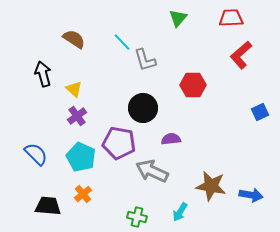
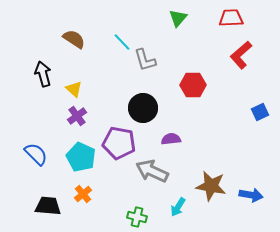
cyan arrow: moved 2 px left, 5 px up
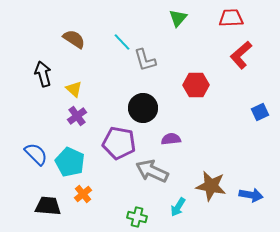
red hexagon: moved 3 px right
cyan pentagon: moved 11 px left, 5 px down
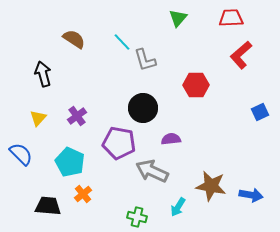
yellow triangle: moved 36 px left, 29 px down; rotated 30 degrees clockwise
blue semicircle: moved 15 px left
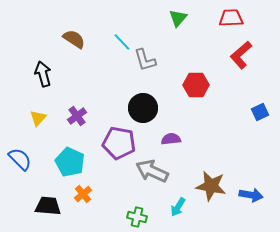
blue semicircle: moved 1 px left, 5 px down
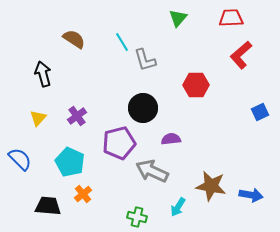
cyan line: rotated 12 degrees clockwise
purple pentagon: rotated 24 degrees counterclockwise
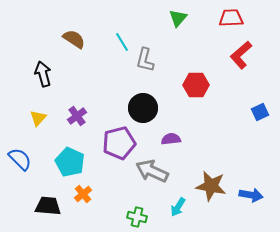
gray L-shape: rotated 30 degrees clockwise
